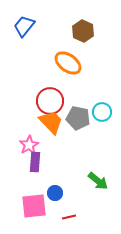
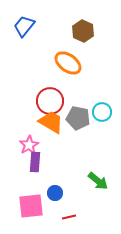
orange trapezoid: rotated 16 degrees counterclockwise
pink square: moved 3 px left
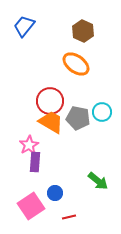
orange ellipse: moved 8 px right, 1 px down
pink square: rotated 28 degrees counterclockwise
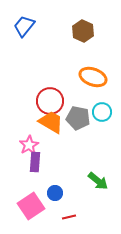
orange ellipse: moved 17 px right, 13 px down; rotated 16 degrees counterclockwise
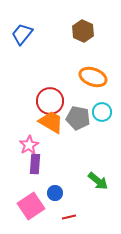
blue trapezoid: moved 2 px left, 8 px down
purple rectangle: moved 2 px down
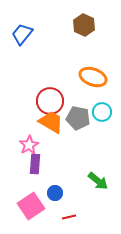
brown hexagon: moved 1 px right, 6 px up
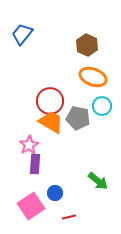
brown hexagon: moved 3 px right, 20 px down
cyan circle: moved 6 px up
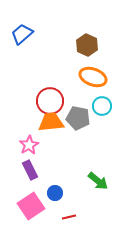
blue trapezoid: rotated 10 degrees clockwise
orange trapezoid: rotated 36 degrees counterclockwise
purple rectangle: moved 5 px left, 6 px down; rotated 30 degrees counterclockwise
